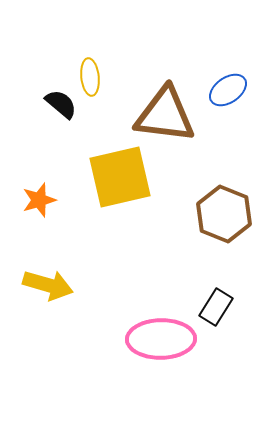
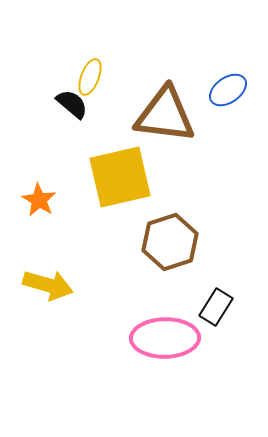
yellow ellipse: rotated 27 degrees clockwise
black semicircle: moved 11 px right
orange star: rotated 24 degrees counterclockwise
brown hexagon: moved 54 px left, 28 px down; rotated 20 degrees clockwise
pink ellipse: moved 4 px right, 1 px up
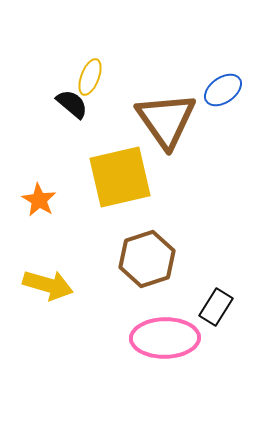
blue ellipse: moved 5 px left
brown triangle: moved 1 px right, 5 px down; rotated 48 degrees clockwise
brown hexagon: moved 23 px left, 17 px down
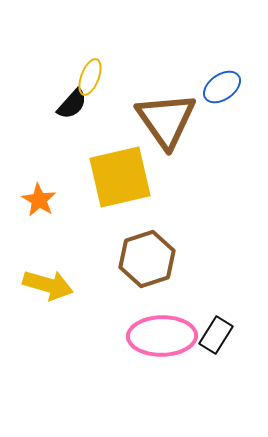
blue ellipse: moved 1 px left, 3 px up
black semicircle: rotated 92 degrees clockwise
black rectangle: moved 28 px down
pink ellipse: moved 3 px left, 2 px up
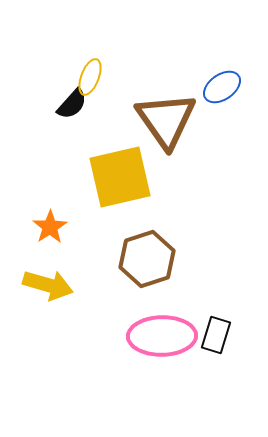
orange star: moved 11 px right, 27 px down; rotated 8 degrees clockwise
black rectangle: rotated 15 degrees counterclockwise
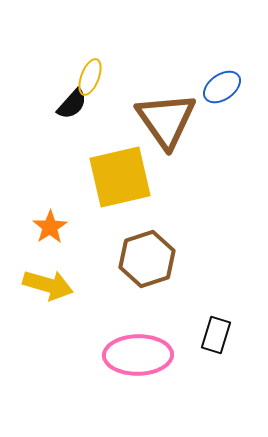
pink ellipse: moved 24 px left, 19 px down
